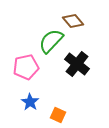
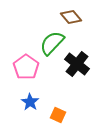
brown diamond: moved 2 px left, 4 px up
green semicircle: moved 1 px right, 2 px down
pink pentagon: rotated 25 degrees counterclockwise
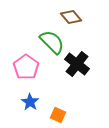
green semicircle: moved 1 px up; rotated 92 degrees clockwise
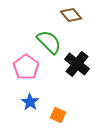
brown diamond: moved 2 px up
green semicircle: moved 3 px left
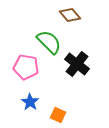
brown diamond: moved 1 px left
pink pentagon: rotated 25 degrees counterclockwise
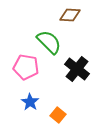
brown diamond: rotated 45 degrees counterclockwise
black cross: moved 5 px down
orange square: rotated 14 degrees clockwise
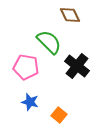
brown diamond: rotated 60 degrees clockwise
black cross: moved 3 px up
blue star: rotated 18 degrees counterclockwise
orange square: moved 1 px right
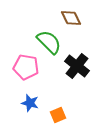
brown diamond: moved 1 px right, 3 px down
blue star: moved 1 px down
orange square: moved 1 px left; rotated 28 degrees clockwise
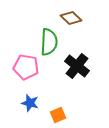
brown diamond: rotated 20 degrees counterclockwise
green semicircle: rotated 48 degrees clockwise
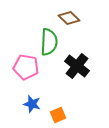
brown diamond: moved 2 px left
blue star: moved 2 px right, 1 px down
